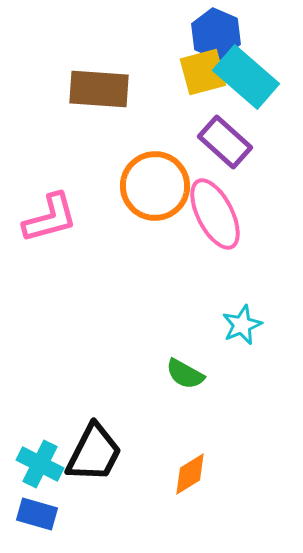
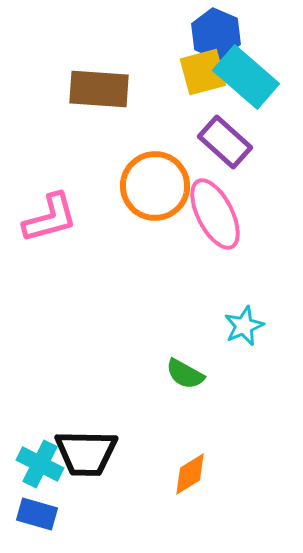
cyan star: moved 2 px right, 1 px down
black trapezoid: moved 8 px left; rotated 64 degrees clockwise
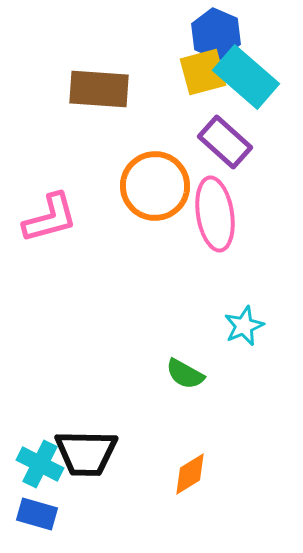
pink ellipse: rotated 18 degrees clockwise
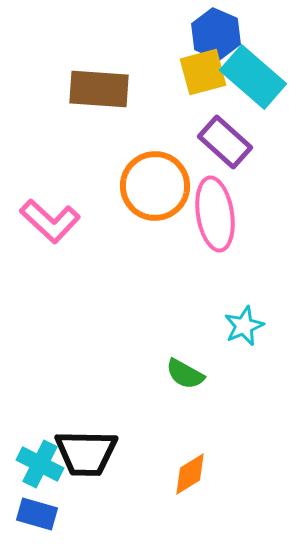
cyan rectangle: moved 7 px right
pink L-shape: moved 3 px down; rotated 58 degrees clockwise
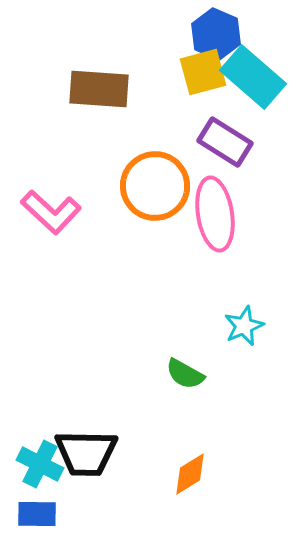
purple rectangle: rotated 10 degrees counterclockwise
pink L-shape: moved 1 px right, 9 px up
blue rectangle: rotated 15 degrees counterclockwise
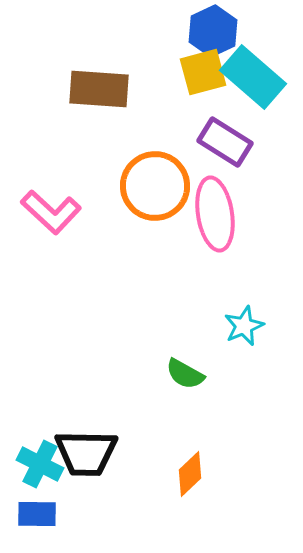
blue hexagon: moved 3 px left, 3 px up; rotated 12 degrees clockwise
orange diamond: rotated 12 degrees counterclockwise
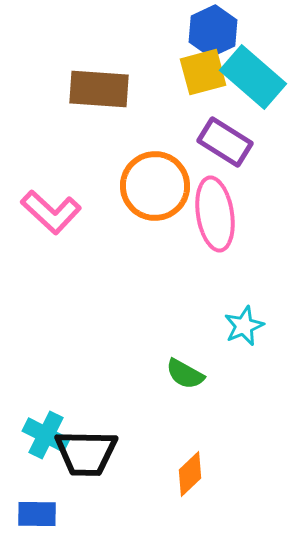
cyan cross: moved 6 px right, 29 px up
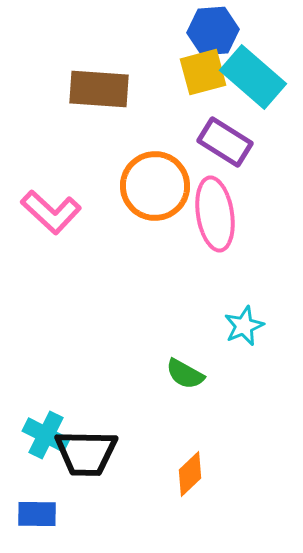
blue hexagon: rotated 21 degrees clockwise
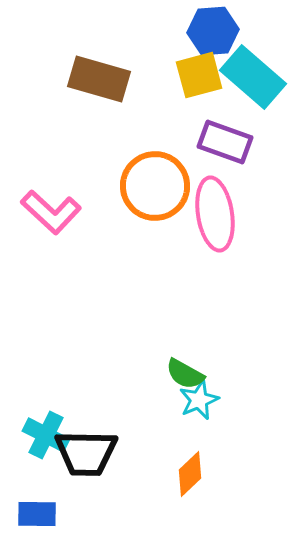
yellow square: moved 4 px left, 3 px down
brown rectangle: moved 10 px up; rotated 12 degrees clockwise
purple rectangle: rotated 12 degrees counterclockwise
cyan star: moved 45 px left, 74 px down
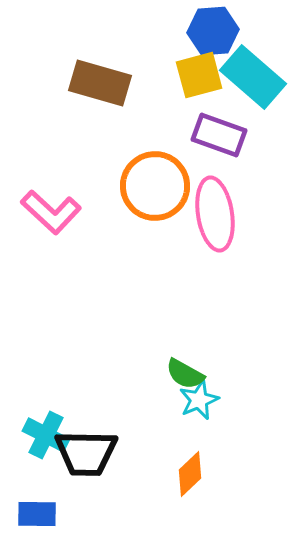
brown rectangle: moved 1 px right, 4 px down
purple rectangle: moved 6 px left, 7 px up
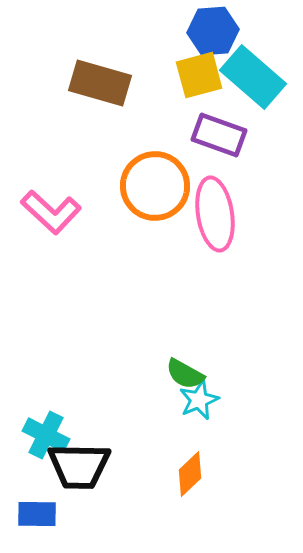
black trapezoid: moved 7 px left, 13 px down
